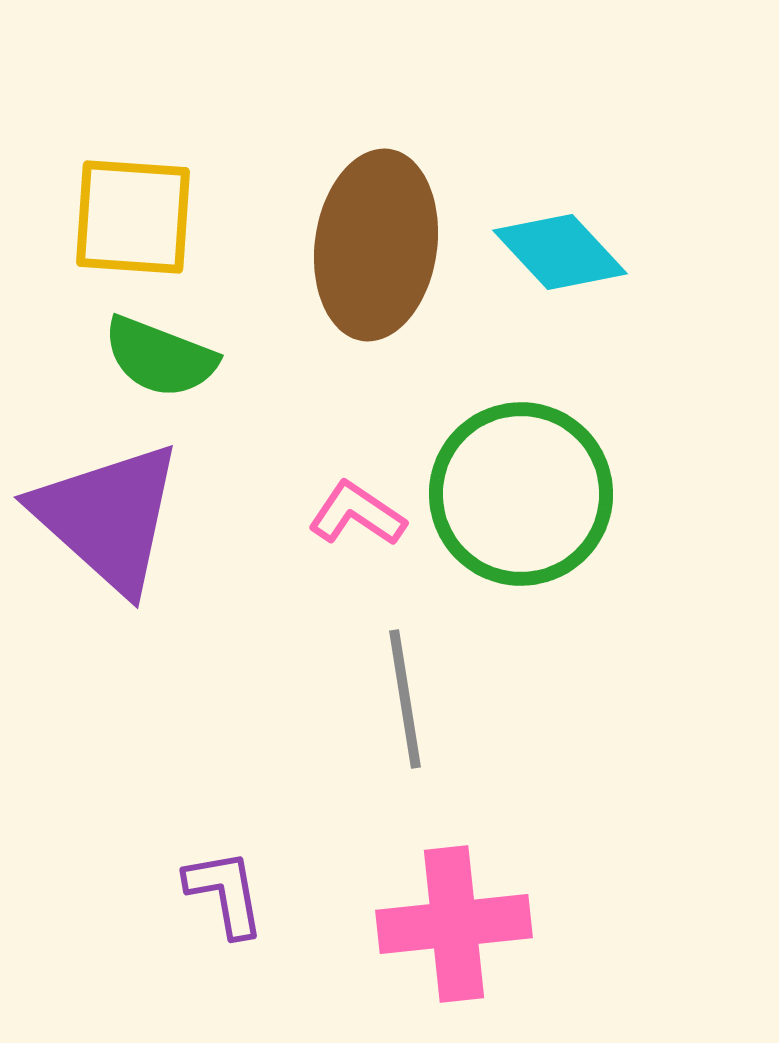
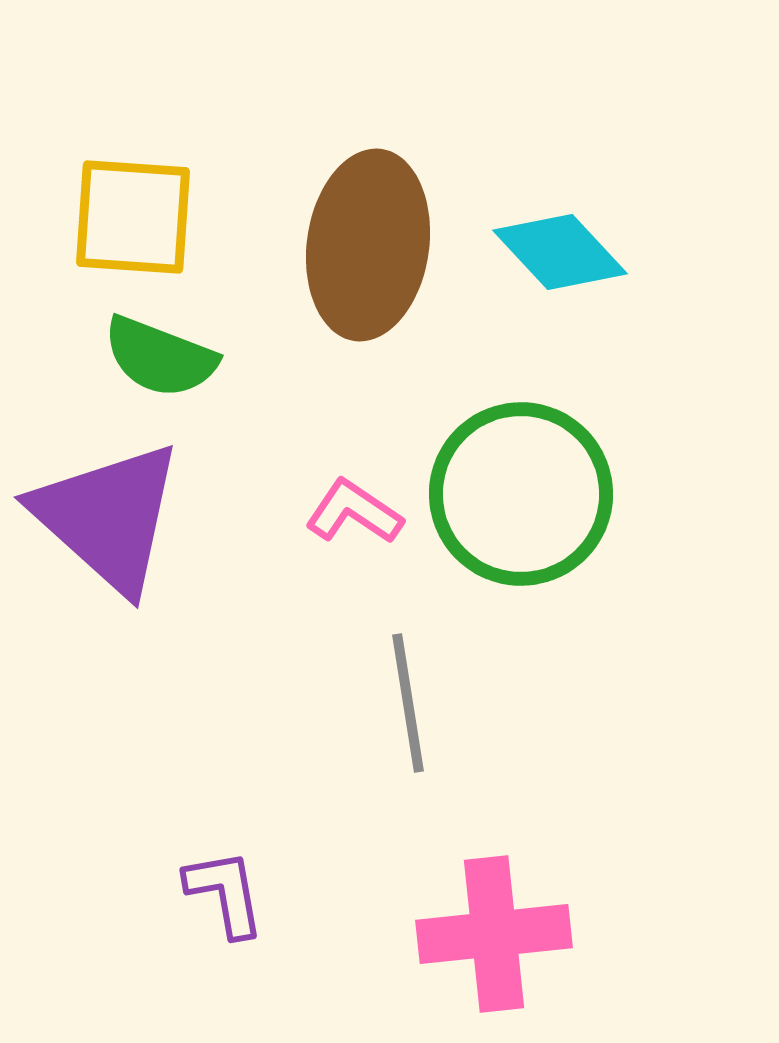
brown ellipse: moved 8 px left
pink L-shape: moved 3 px left, 2 px up
gray line: moved 3 px right, 4 px down
pink cross: moved 40 px right, 10 px down
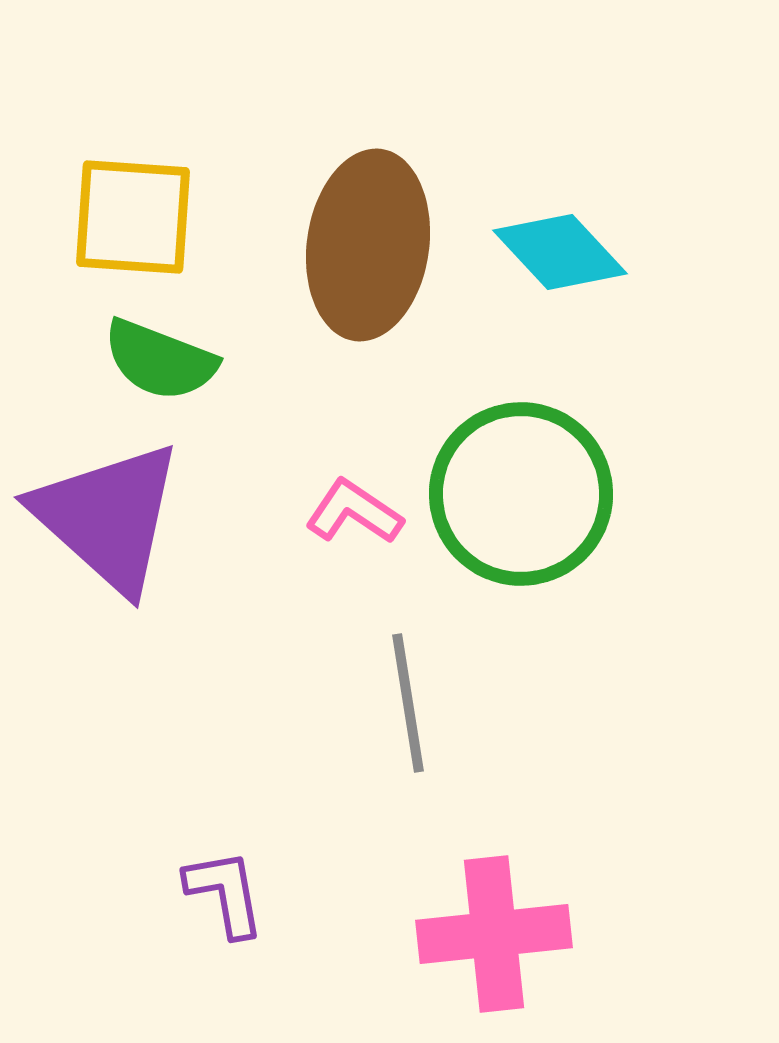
green semicircle: moved 3 px down
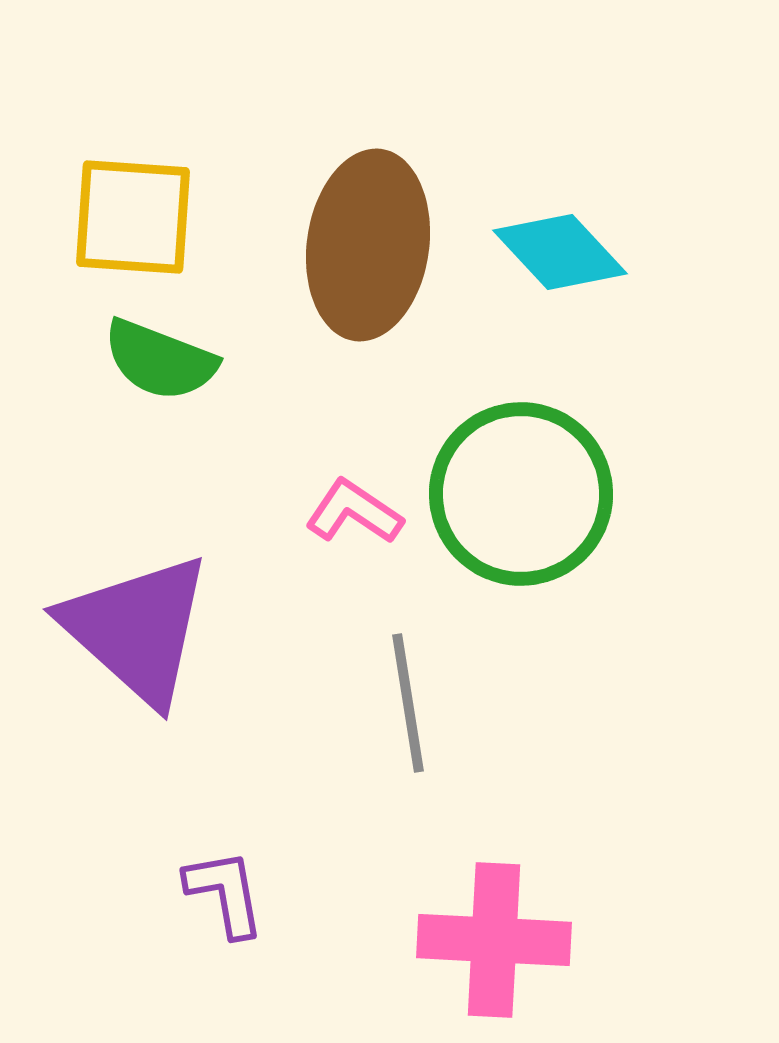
purple triangle: moved 29 px right, 112 px down
pink cross: moved 6 px down; rotated 9 degrees clockwise
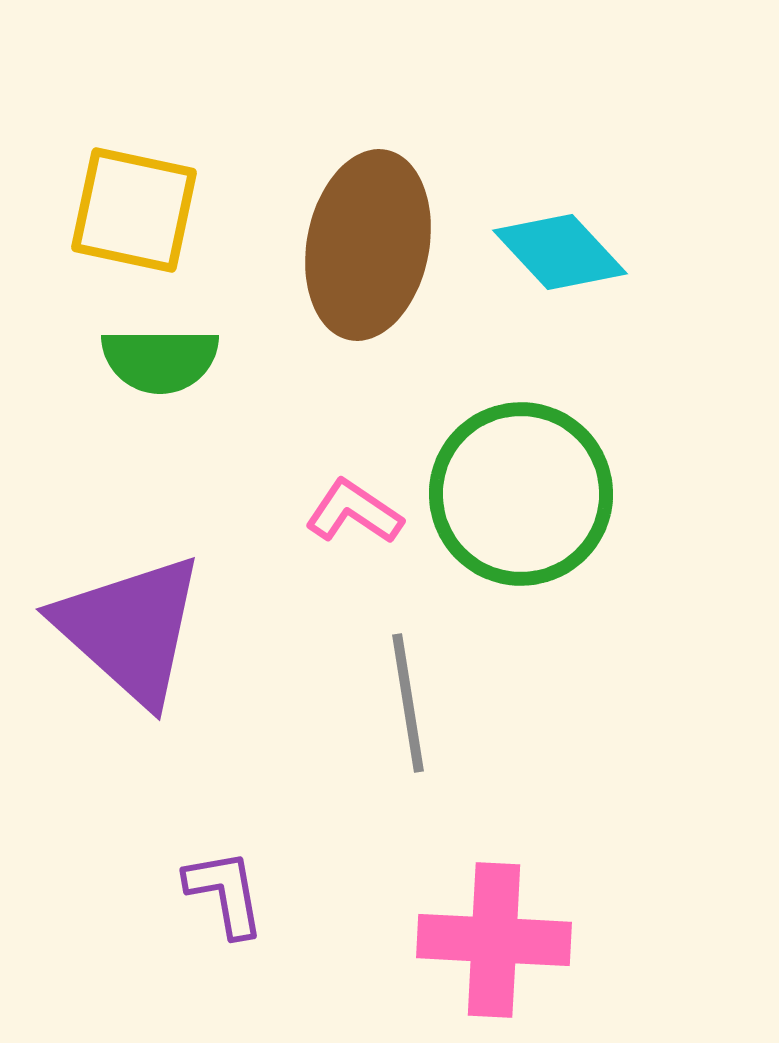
yellow square: moved 1 px right, 7 px up; rotated 8 degrees clockwise
brown ellipse: rotated 3 degrees clockwise
green semicircle: rotated 21 degrees counterclockwise
purple triangle: moved 7 px left
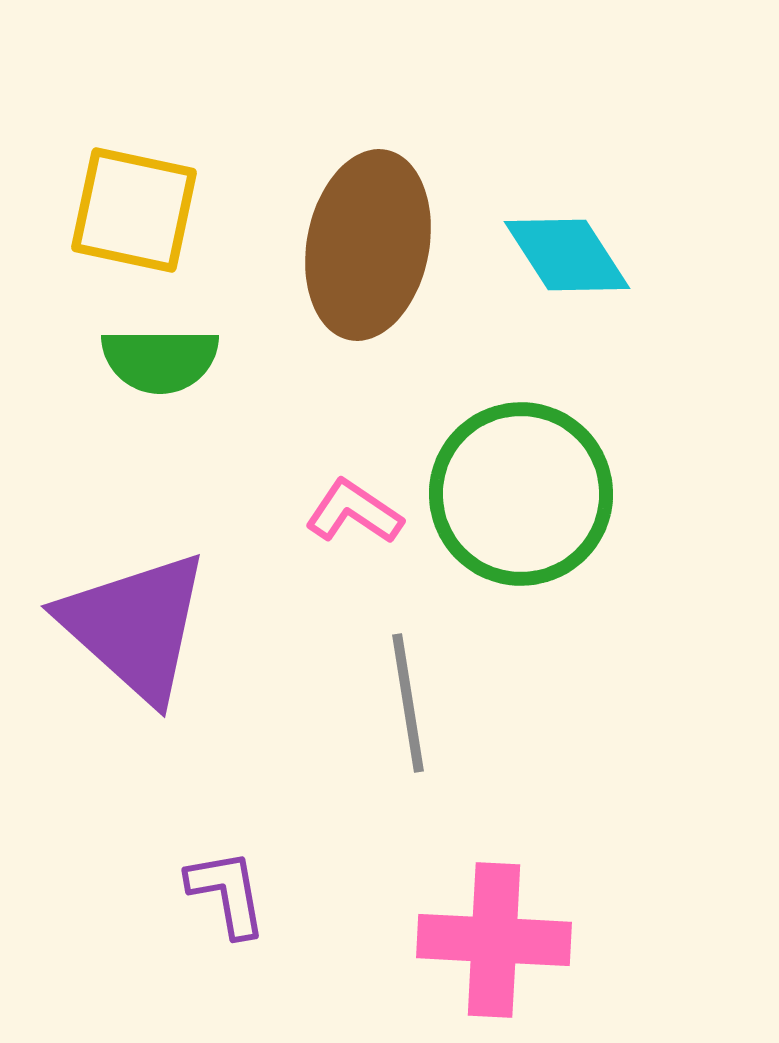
cyan diamond: moved 7 px right, 3 px down; rotated 10 degrees clockwise
purple triangle: moved 5 px right, 3 px up
purple L-shape: moved 2 px right
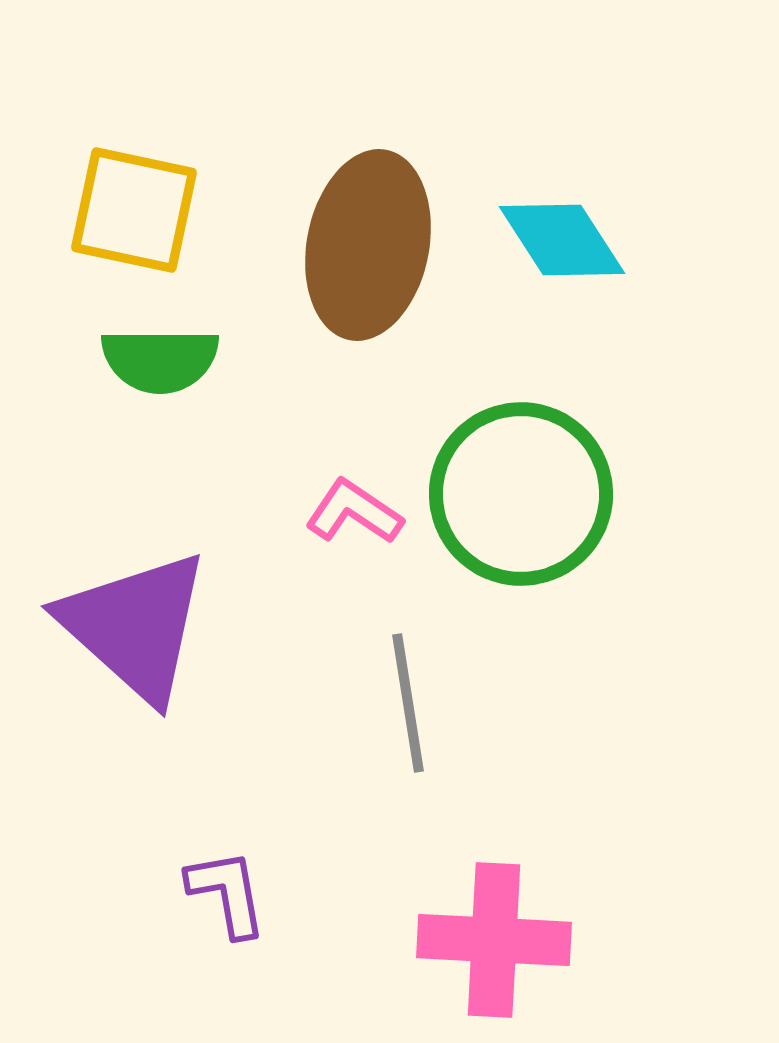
cyan diamond: moved 5 px left, 15 px up
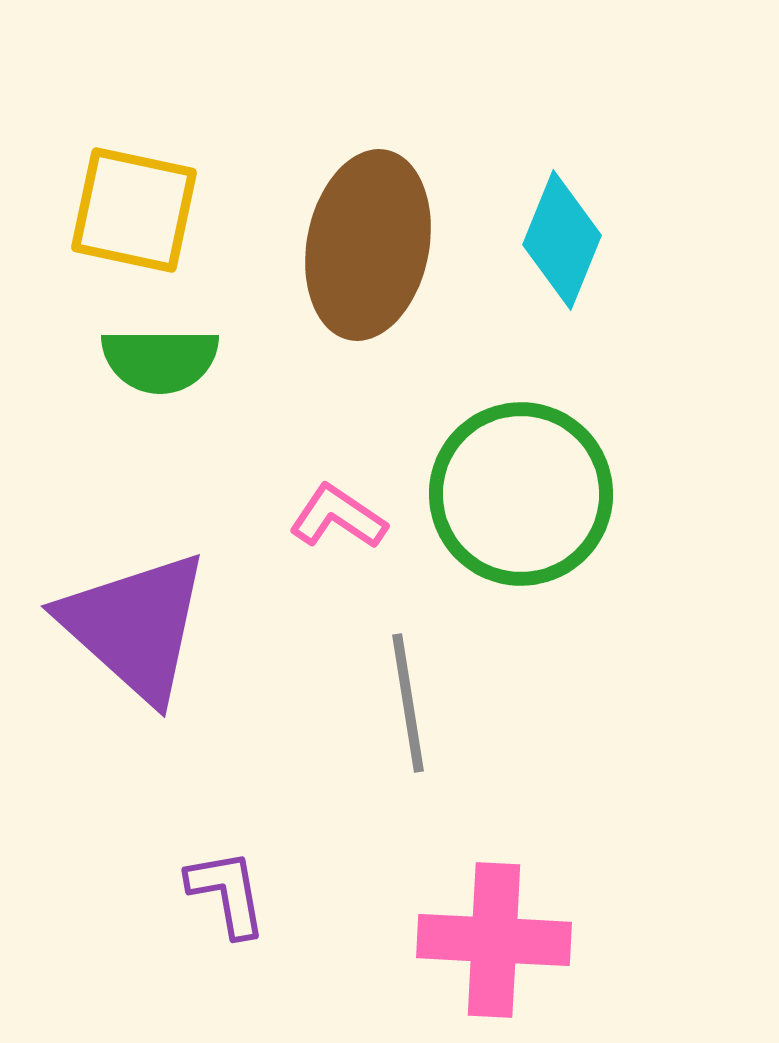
cyan diamond: rotated 55 degrees clockwise
pink L-shape: moved 16 px left, 5 px down
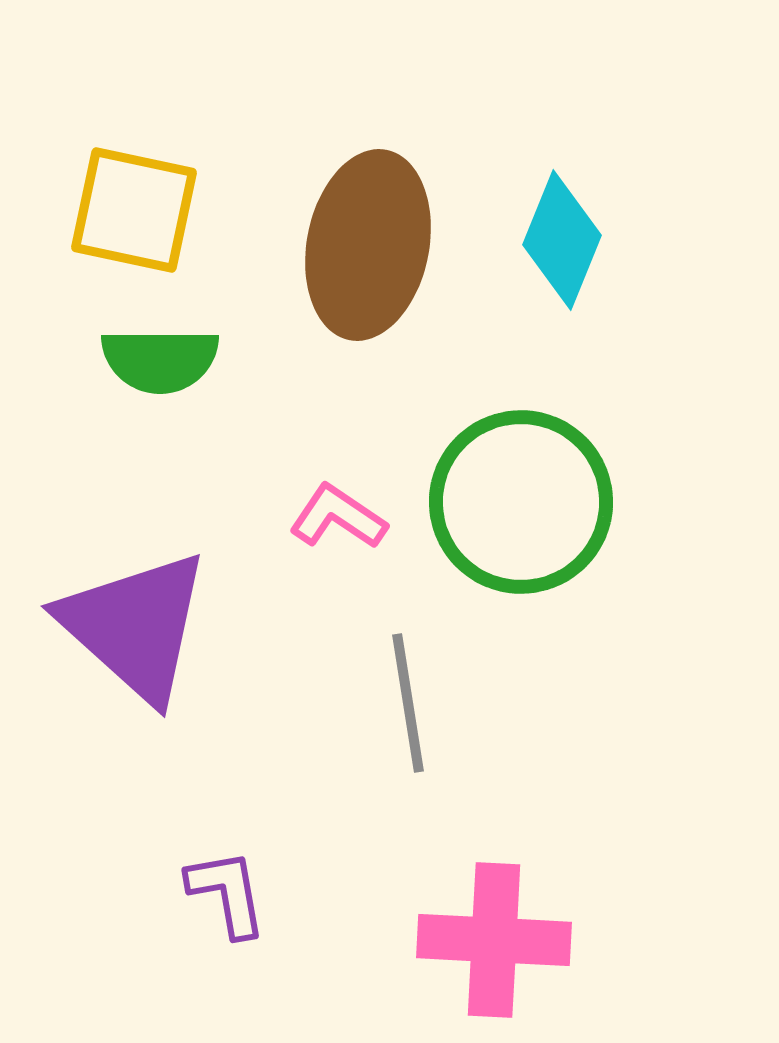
green circle: moved 8 px down
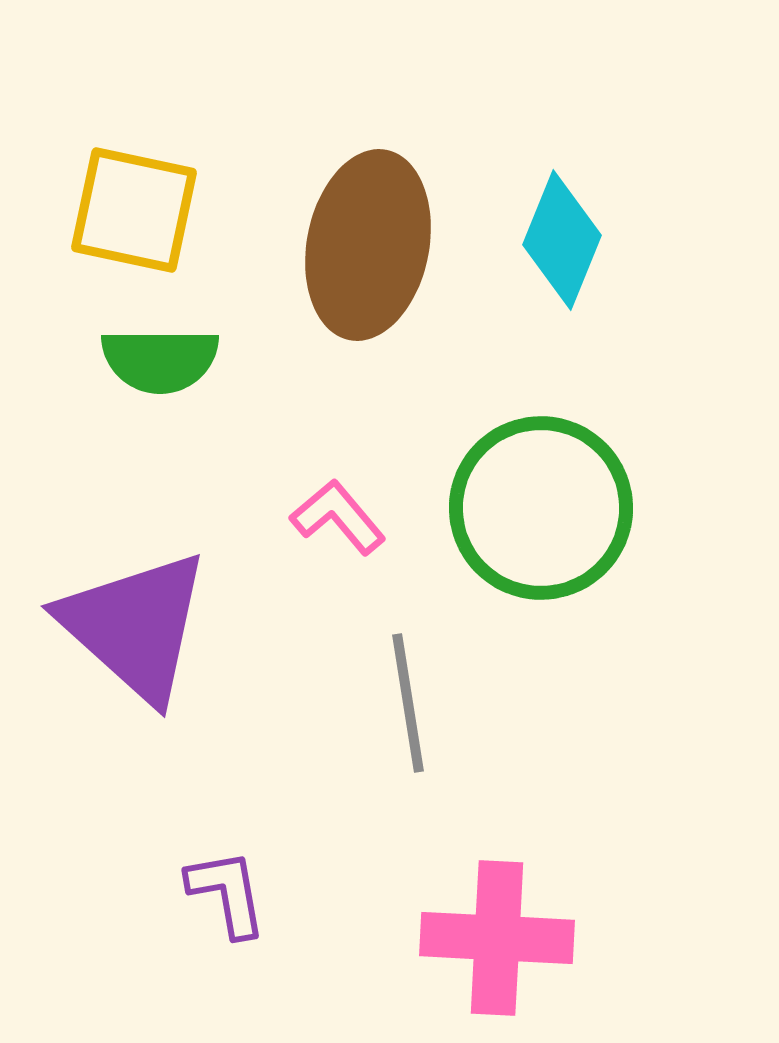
green circle: moved 20 px right, 6 px down
pink L-shape: rotated 16 degrees clockwise
pink cross: moved 3 px right, 2 px up
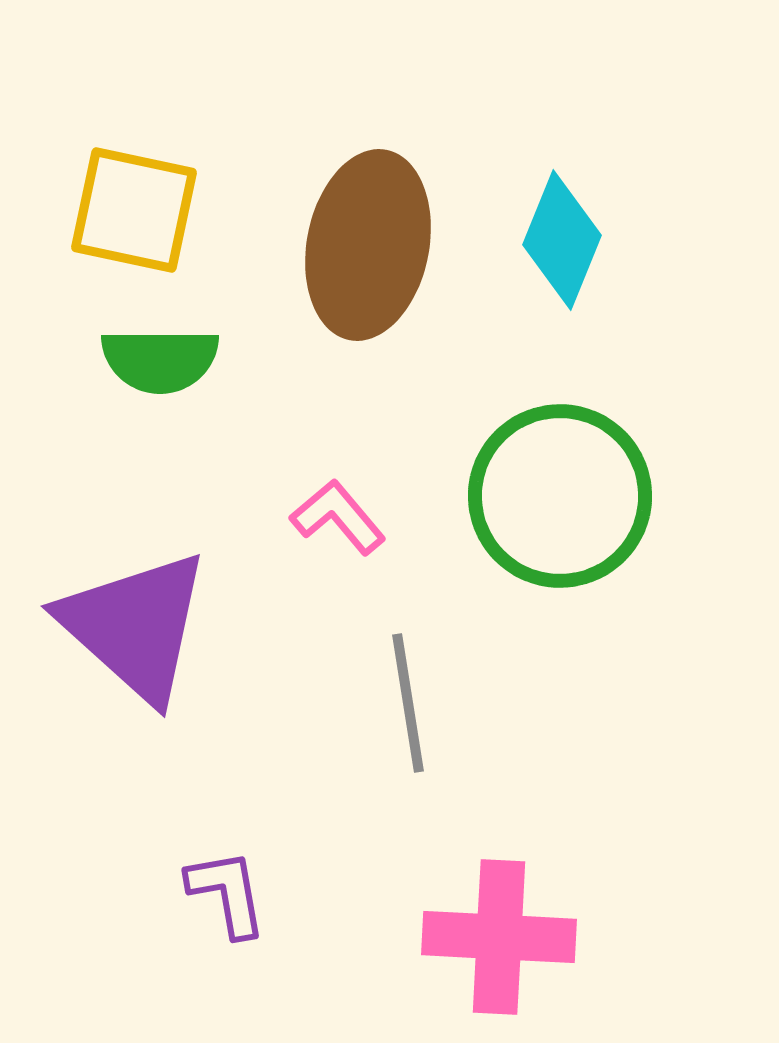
green circle: moved 19 px right, 12 px up
pink cross: moved 2 px right, 1 px up
